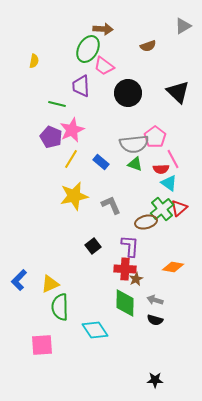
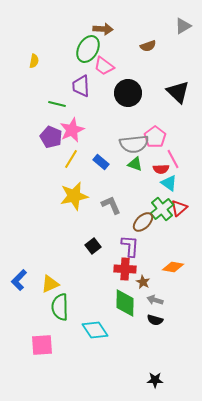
brown ellipse: moved 3 px left; rotated 30 degrees counterclockwise
brown star: moved 7 px right, 3 px down; rotated 16 degrees counterclockwise
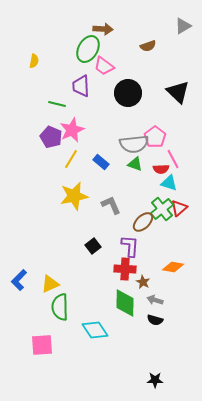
cyan triangle: rotated 18 degrees counterclockwise
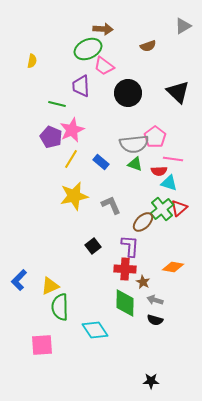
green ellipse: rotated 36 degrees clockwise
yellow semicircle: moved 2 px left
pink line: rotated 54 degrees counterclockwise
red semicircle: moved 2 px left, 2 px down
yellow triangle: moved 2 px down
black star: moved 4 px left, 1 px down
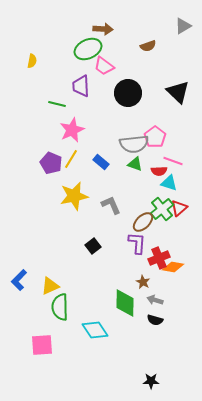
purple pentagon: moved 26 px down
pink line: moved 2 px down; rotated 12 degrees clockwise
purple L-shape: moved 7 px right, 3 px up
red cross: moved 34 px right, 11 px up; rotated 25 degrees counterclockwise
